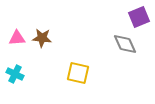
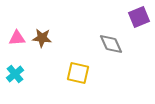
gray diamond: moved 14 px left
cyan cross: rotated 24 degrees clockwise
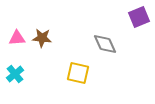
gray diamond: moved 6 px left
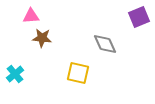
pink triangle: moved 14 px right, 22 px up
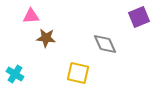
brown star: moved 4 px right
cyan cross: rotated 18 degrees counterclockwise
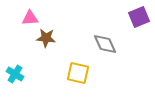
pink triangle: moved 1 px left, 2 px down
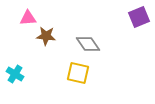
pink triangle: moved 2 px left
brown star: moved 2 px up
gray diamond: moved 17 px left; rotated 10 degrees counterclockwise
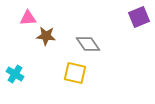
yellow square: moved 3 px left
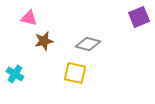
pink triangle: moved 1 px right; rotated 18 degrees clockwise
brown star: moved 2 px left, 5 px down; rotated 18 degrees counterclockwise
gray diamond: rotated 40 degrees counterclockwise
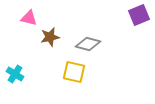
purple square: moved 2 px up
brown star: moved 6 px right, 4 px up
yellow square: moved 1 px left, 1 px up
